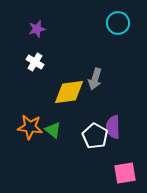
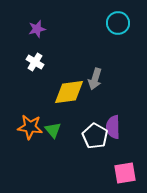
green triangle: rotated 12 degrees clockwise
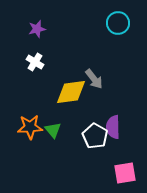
gray arrow: moved 1 px left; rotated 55 degrees counterclockwise
yellow diamond: moved 2 px right
orange star: rotated 10 degrees counterclockwise
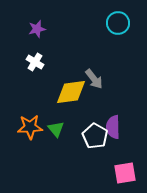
green triangle: moved 3 px right, 1 px up
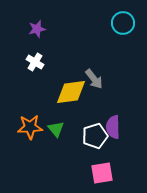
cyan circle: moved 5 px right
white pentagon: rotated 25 degrees clockwise
pink square: moved 23 px left
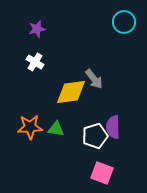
cyan circle: moved 1 px right, 1 px up
green triangle: rotated 42 degrees counterclockwise
pink square: rotated 30 degrees clockwise
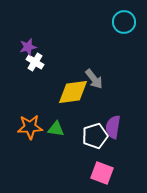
purple star: moved 9 px left, 18 px down
yellow diamond: moved 2 px right
purple semicircle: rotated 10 degrees clockwise
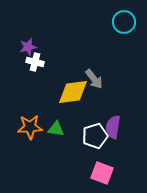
white cross: rotated 18 degrees counterclockwise
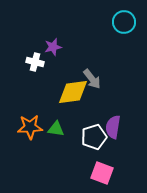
purple star: moved 25 px right
gray arrow: moved 2 px left
white pentagon: moved 1 px left, 1 px down
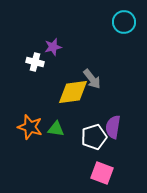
orange star: rotated 20 degrees clockwise
